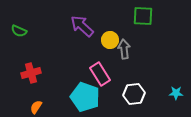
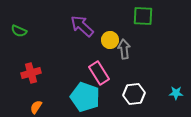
pink rectangle: moved 1 px left, 1 px up
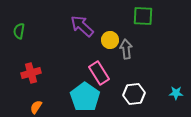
green semicircle: rotated 77 degrees clockwise
gray arrow: moved 2 px right
cyan pentagon: rotated 16 degrees clockwise
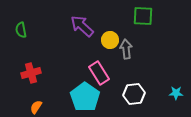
green semicircle: moved 2 px right, 1 px up; rotated 21 degrees counterclockwise
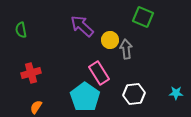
green square: moved 1 px down; rotated 20 degrees clockwise
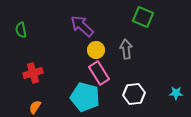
yellow circle: moved 14 px left, 10 px down
red cross: moved 2 px right
cyan pentagon: rotated 20 degrees counterclockwise
orange semicircle: moved 1 px left
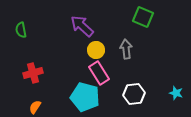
cyan star: rotated 16 degrees clockwise
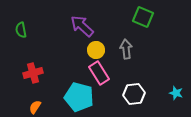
cyan pentagon: moved 6 px left
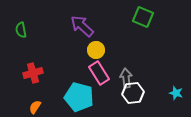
gray arrow: moved 29 px down
white hexagon: moved 1 px left, 1 px up
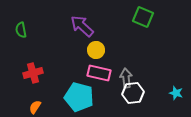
pink rectangle: rotated 45 degrees counterclockwise
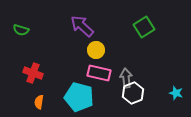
green square: moved 1 px right, 10 px down; rotated 35 degrees clockwise
green semicircle: rotated 63 degrees counterclockwise
red cross: rotated 36 degrees clockwise
white hexagon: rotated 15 degrees counterclockwise
orange semicircle: moved 4 px right, 5 px up; rotated 24 degrees counterclockwise
